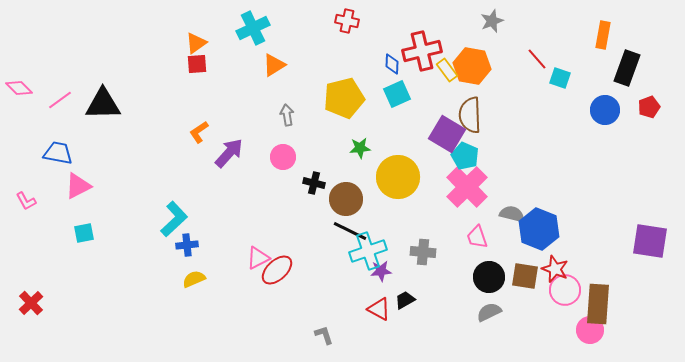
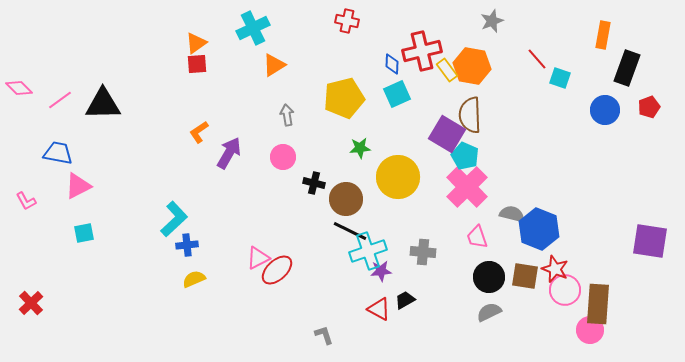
purple arrow at (229, 153): rotated 12 degrees counterclockwise
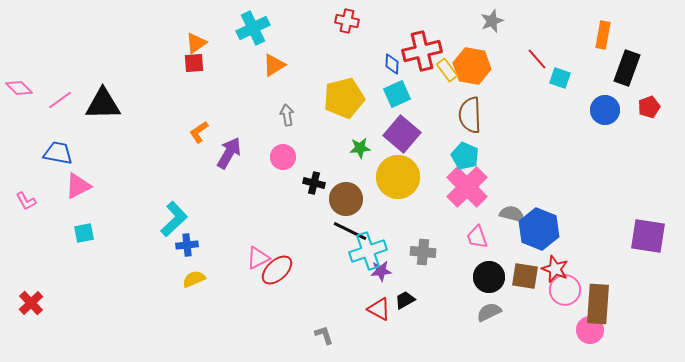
red square at (197, 64): moved 3 px left, 1 px up
purple square at (447, 134): moved 45 px left; rotated 9 degrees clockwise
purple square at (650, 241): moved 2 px left, 5 px up
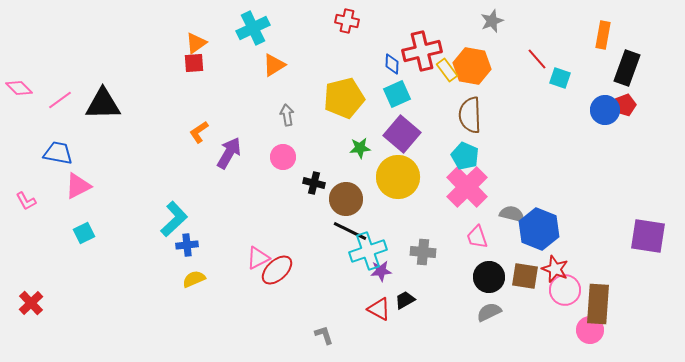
red pentagon at (649, 107): moved 24 px left, 2 px up
cyan square at (84, 233): rotated 15 degrees counterclockwise
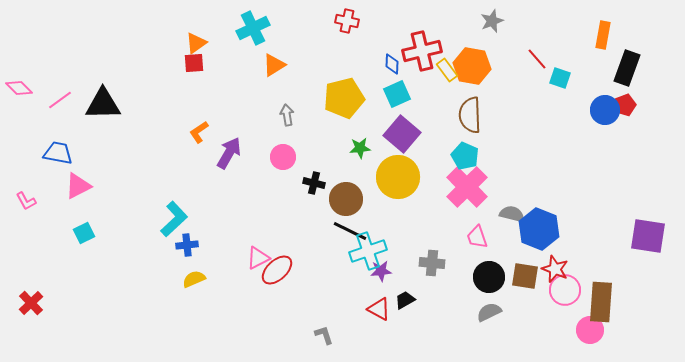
gray cross at (423, 252): moved 9 px right, 11 px down
brown rectangle at (598, 304): moved 3 px right, 2 px up
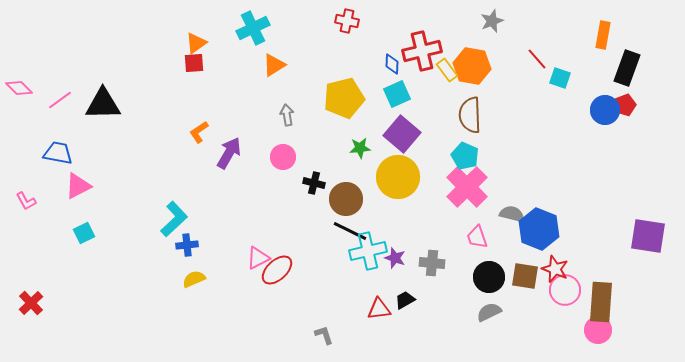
cyan cross at (368, 251): rotated 6 degrees clockwise
purple star at (381, 271): moved 14 px right, 13 px up; rotated 25 degrees clockwise
red triangle at (379, 309): rotated 35 degrees counterclockwise
pink circle at (590, 330): moved 8 px right
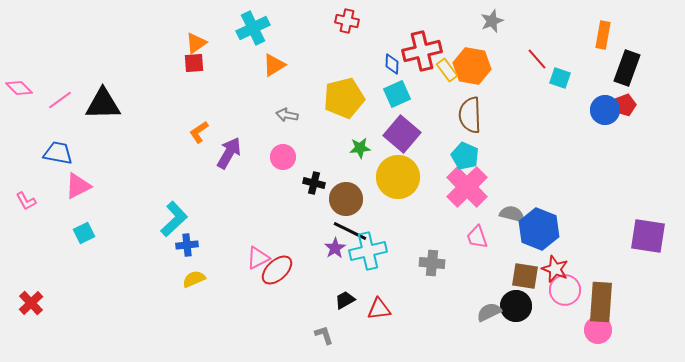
gray arrow at (287, 115): rotated 70 degrees counterclockwise
purple star at (395, 258): moved 60 px left, 10 px up; rotated 20 degrees clockwise
black circle at (489, 277): moved 27 px right, 29 px down
black trapezoid at (405, 300): moved 60 px left
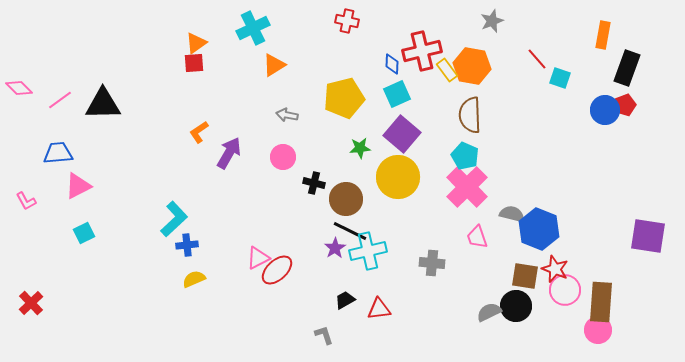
blue trapezoid at (58, 153): rotated 16 degrees counterclockwise
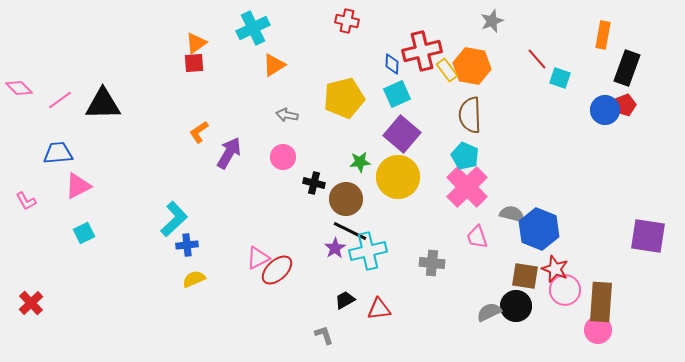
green star at (360, 148): moved 14 px down
